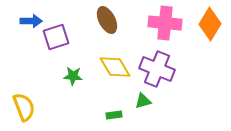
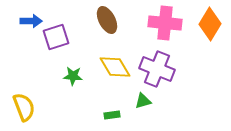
green rectangle: moved 2 px left
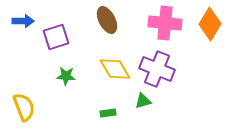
blue arrow: moved 8 px left
yellow diamond: moved 2 px down
green star: moved 7 px left
green rectangle: moved 4 px left, 2 px up
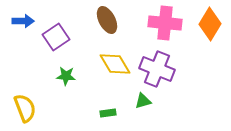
purple square: rotated 16 degrees counterclockwise
yellow diamond: moved 5 px up
yellow semicircle: moved 1 px right, 1 px down
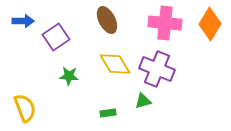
green star: moved 3 px right
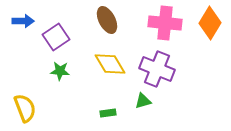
orange diamond: moved 1 px up
yellow diamond: moved 5 px left
green star: moved 9 px left, 5 px up
